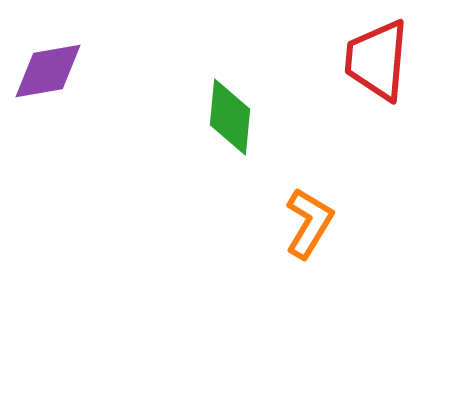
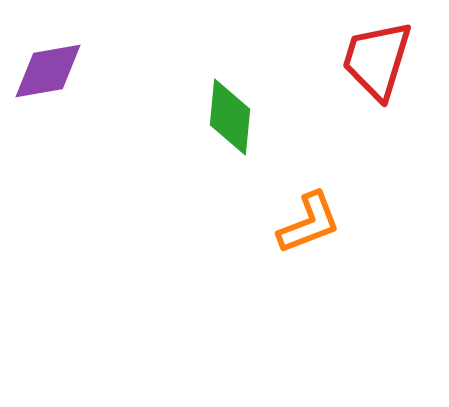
red trapezoid: rotated 12 degrees clockwise
orange L-shape: rotated 38 degrees clockwise
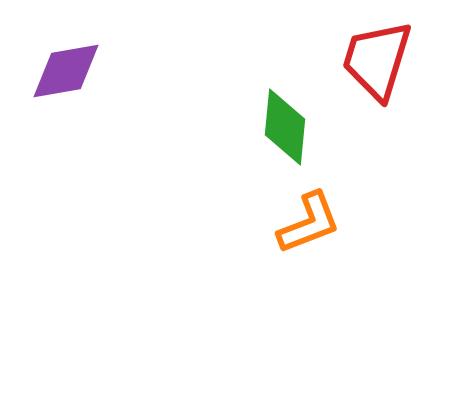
purple diamond: moved 18 px right
green diamond: moved 55 px right, 10 px down
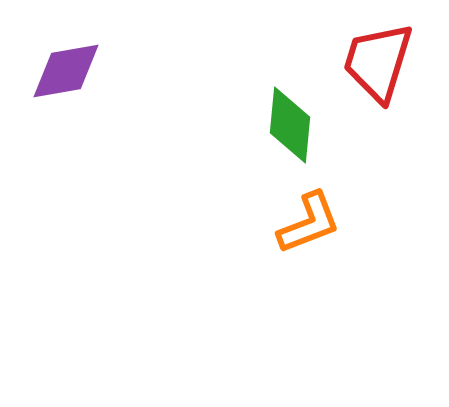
red trapezoid: moved 1 px right, 2 px down
green diamond: moved 5 px right, 2 px up
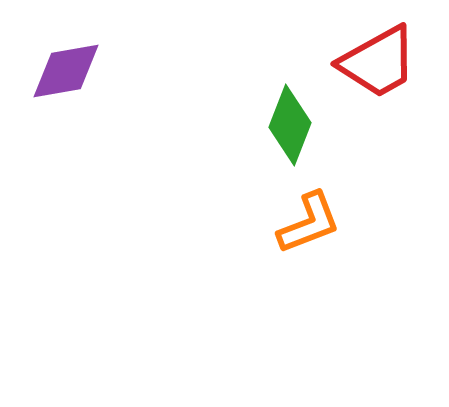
red trapezoid: rotated 136 degrees counterclockwise
green diamond: rotated 16 degrees clockwise
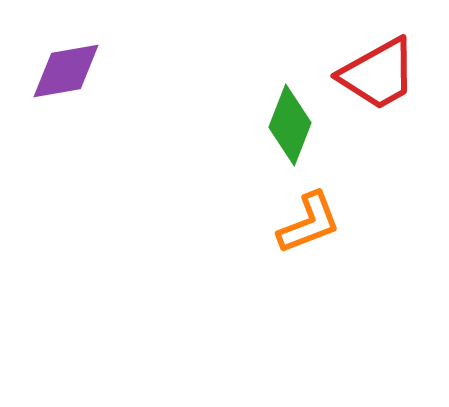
red trapezoid: moved 12 px down
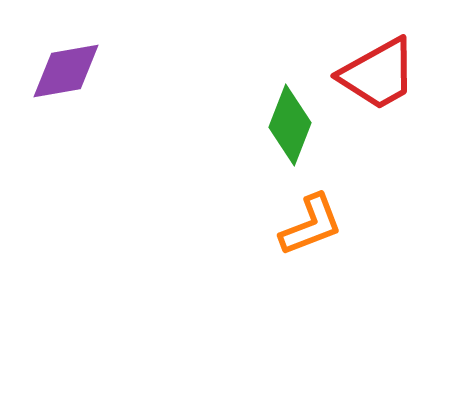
orange L-shape: moved 2 px right, 2 px down
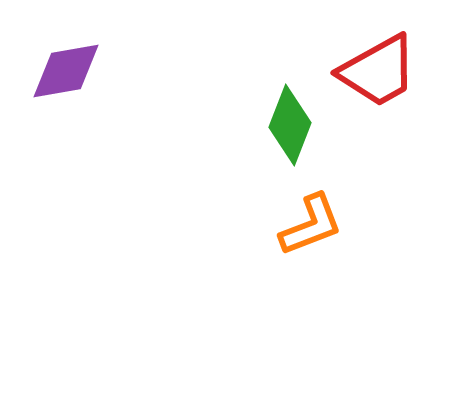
red trapezoid: moved 3 px up
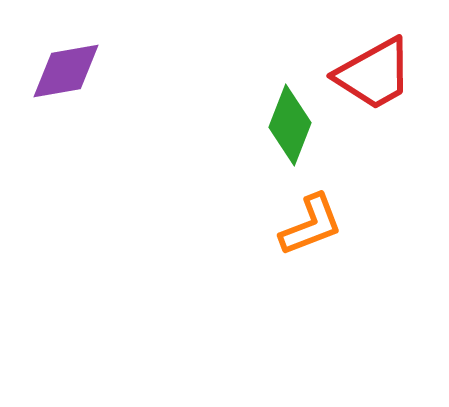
red trapezoid: moved 4 px left, 3 px down
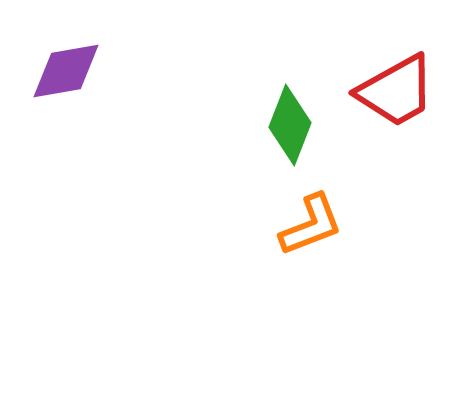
red trapezoid: moved 22 px right, 17 px down
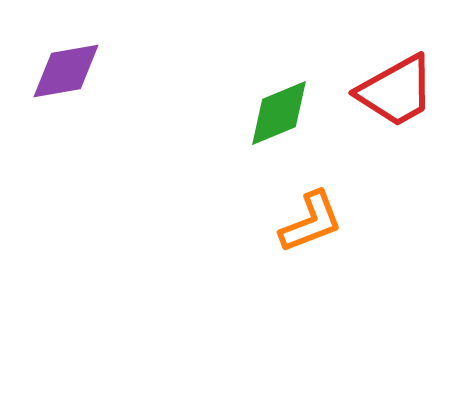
green diamond: moved 11 px left, 12 px up; rotated 46 degrees clockwise
orange L-shape: moved 3 px up
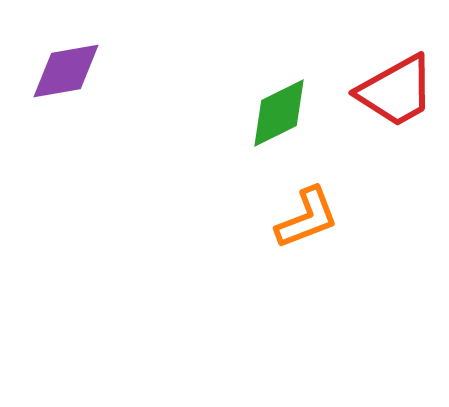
green diamond: rotated 4 degrees counterclockwise
orange L-shape: moved 4 px left, 4 px up
